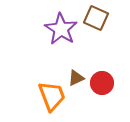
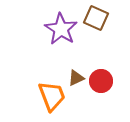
red circle: moved 1 px left, 2 px up
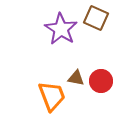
brown triangle: rotated 36 degrees clockwise
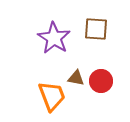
brown square: moved 11 px down; rotated 20 degrees counterclockwise
purple star: moved 7 px left, 9 px down
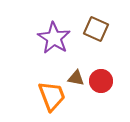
brown square: rotated 20 degrees clockwise
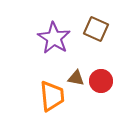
orange trapezoid: rotated 16 degrees clockwise
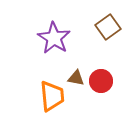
brown square: moved 12 px right, 2 px up; rotated 30 degrees clockwise
